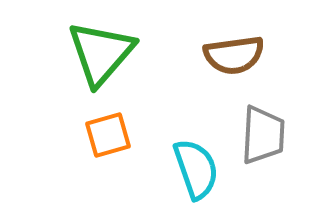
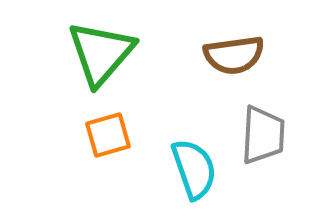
cyan semicircle: moved 2 px left
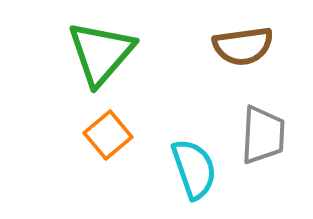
brown semicircle: moved 9 px right, 9 px up
orange square: rotated 24 degrees counterclockwise
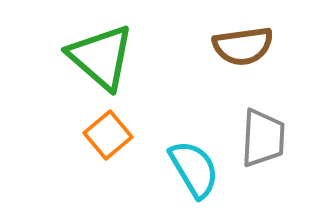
green triangle: moved 4 px down; rotated 30 degrees counterclockwise
gray trapezoid: moved 3 px down
cyan semicircle: rotated 12 degrees counterclockwise
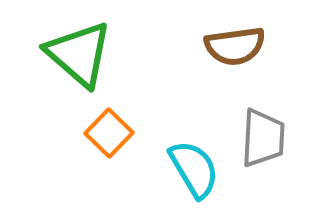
brown semicircle: moved 8 px left
green triangle: moved 22 px left, 3 px up
orange square: moved 1 px right, 2 px up; rotated 6 degrees counterclockwise
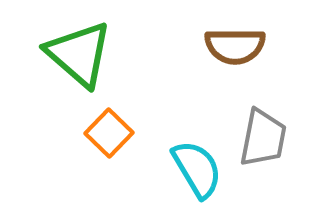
brown semicircle: rotated 8 degrees clockwise
gray trapezoid: rotated 8 degrees clockwise
cyan semicircle: moved 3 px right
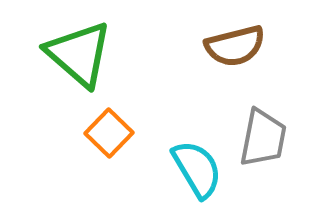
brown semicircle: rotated 14 degrees counterclockwise
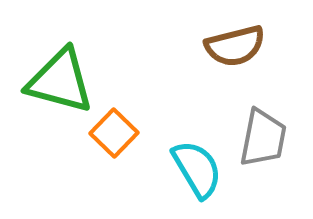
green triangle: moved 19 px left, 27 px down; rotated 26 degrees counterclockwise
orange square: moved 5 px right
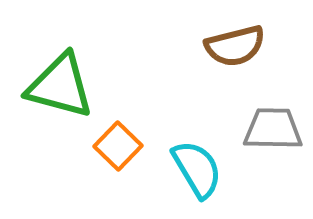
green triangle: moved 5 px down
orange square: moved 4 px right, 13 px down
gray trapezoid: moved 10 px right, 9 px up; rotated 100 degrees counterclockwise
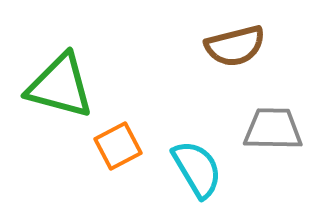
orange square: rotated 18 degrees clockwise
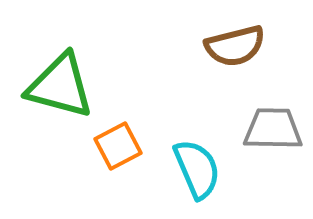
cyan semicircle: rotated 8 degrees clockwise
